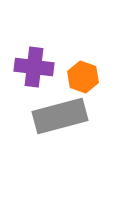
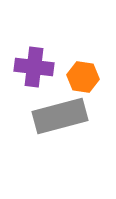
orange hexagon: rotated 12 degrees counterclockwise
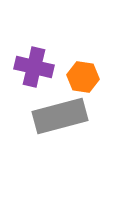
purple cross: rotated 6 degrees clockwise
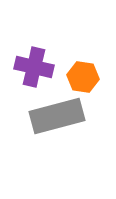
gray rectangle: moved 3 px left
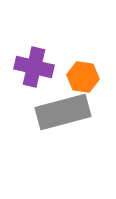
gray rectangle: moved 6 px right, 4 px up
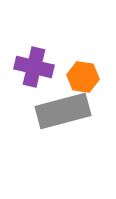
gray rectangle: moved 1 px up
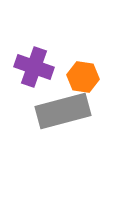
purple cross: rotated 6 degrees clockwise
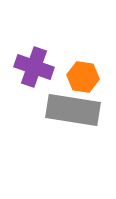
gray rectangle: moved 10 px right, 1 px up; rotated 24 degrees clockwise
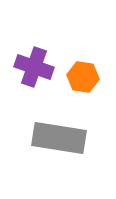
gray rectangle: moved 14 px left, 28 px down
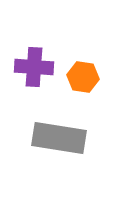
purple cross: rotated 15 degrees counterclockwise
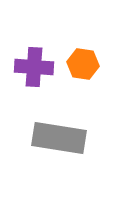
orange hexagon: moved 13 px up
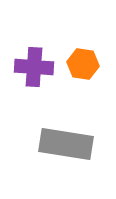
gray rectangle: moved 7 px right, 6 px down
